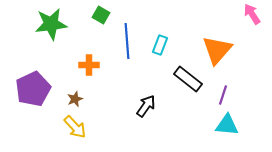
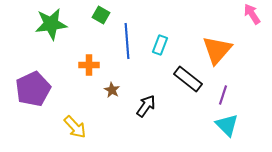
brown star: moved 37 px right, 9 px up; rotated 21 degrees counterclockwise
cyan triangle: rotated 40 degrees clockwise
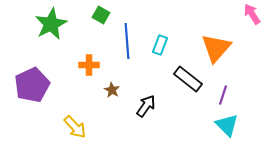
green star: rotated 20 degrees counterclockwise
orange triangle: moved 1 px left, 2 px up
purple pentagon: moved 1 px left, 4 px up
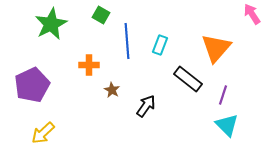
yellow arrow: moved 32 px left, 6 px down; rotated 90 degrees clockwise
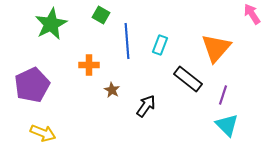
yellow arrow: rotated 115 degrees counterclockwise
